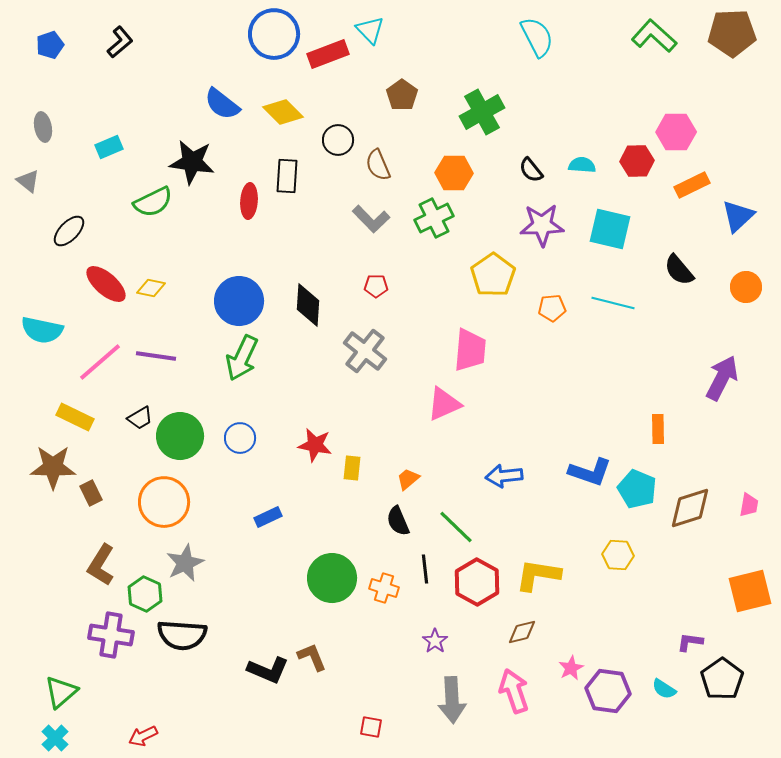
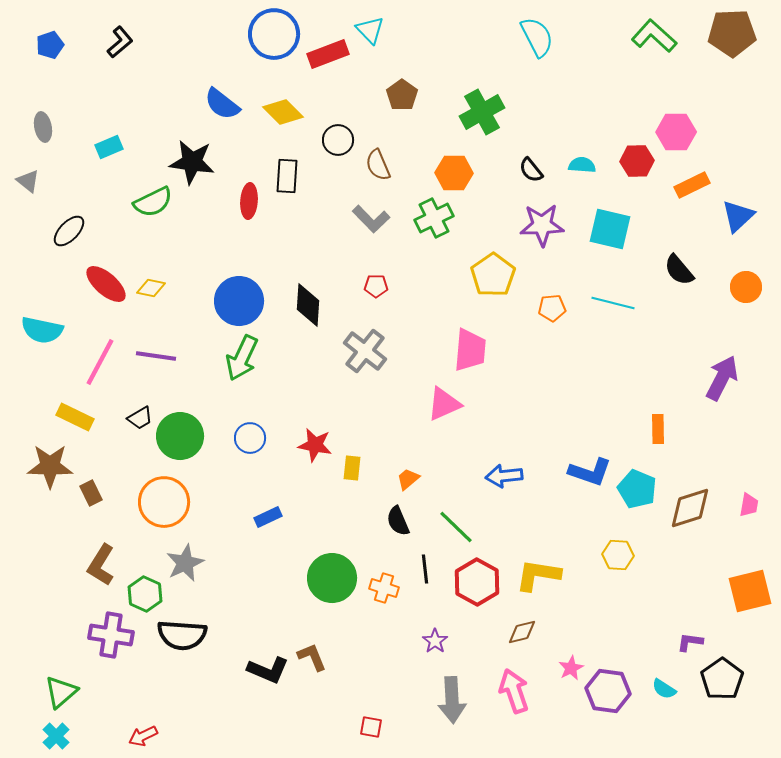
pink line at (100, 362): rotated 21 degrees counterclockwise
blue circle at (240, 438): moved 10 px right
brown star at (53, 467): moved 3 px left, 1 px up
cyan cross at (55, 738): moved 1 px right, 2 px up
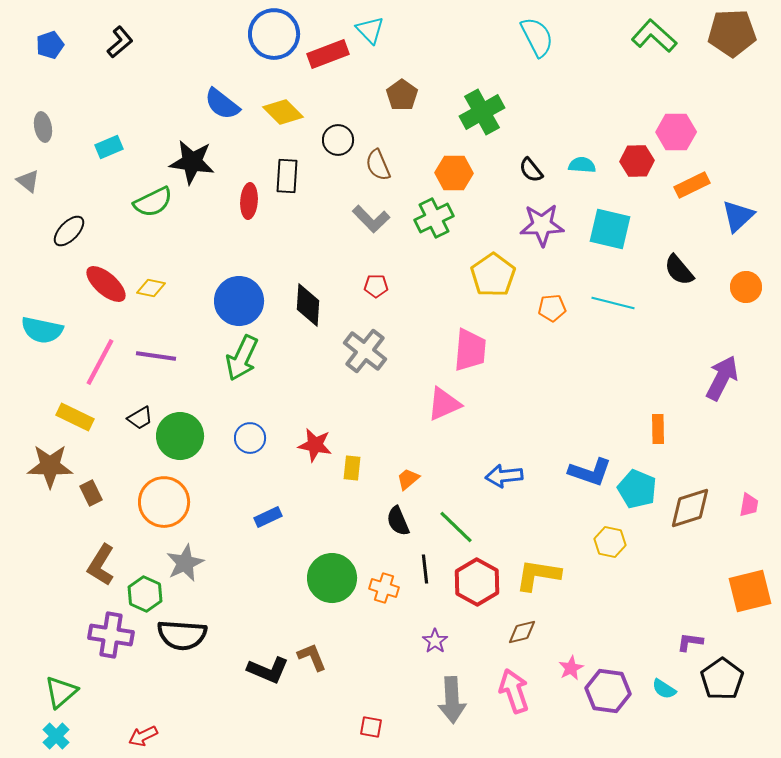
yellow hexagon at (618, 555): moved 8 px left, 13 px up; rotated 8 degrees clockwise
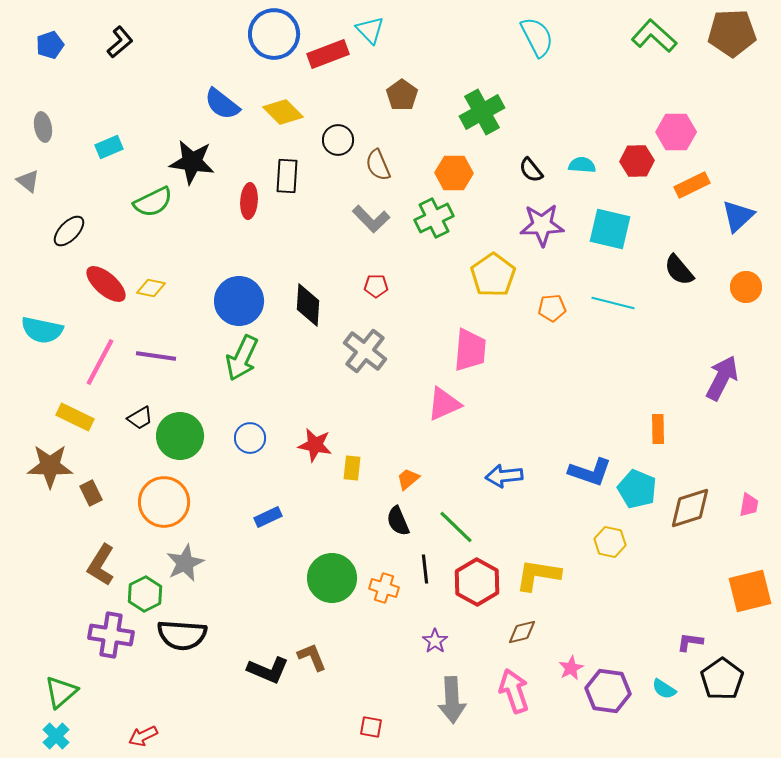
green hexagon at (145, 594): rotated 8 degrees clockwise
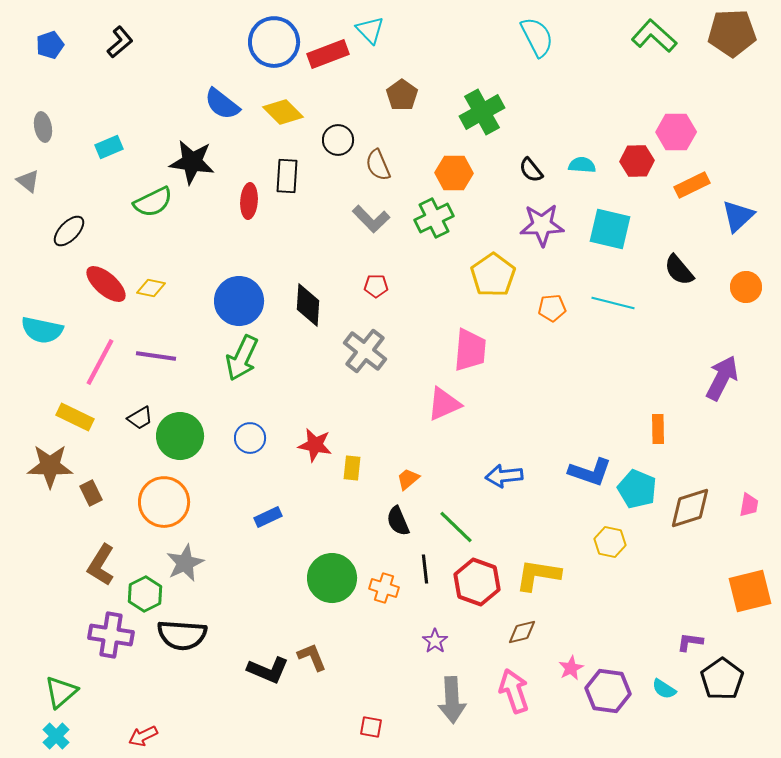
blue circle at (274, 34): moved 8 px down
red hexagon at (477, 582): rotated 9 degrees counterclockwise
